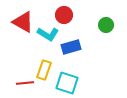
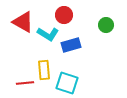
blue rectangle: moved 2 px up
yellow rectangle: rotated 24 degrees counterclockwise
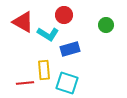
blue rectangle: moved 1 px left, 4 px down
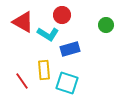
red circle: moved 2 px left
red line: moved 3 px left, 2 px up; rotated 60 degrees clockwise
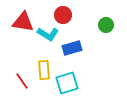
red circle: moved 1 px right
red triangle: rotated 20 degrees counterclockwise
blue rectangle: moved 2 px right, 1 px up
cyan square: rotated 35 degrees counterclockwise
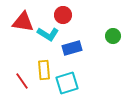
green circle: moved 7 px right, 11 px down
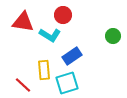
cyan L-shape: moved 2 px right, 1 px down
blue rectangle: moved 8 px down; rotated 18 degrees counterclockwise
red line: moved 1 px right, 4 px down; rotated 12 degrees counterclockwise
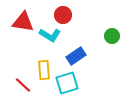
green circle: moved 1 px left
blue rectangle: moved 4 px right
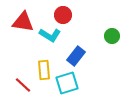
blue rectangle: rotated 18 degrees counterclockwise
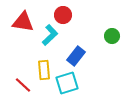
cyan L-shape: rotated 75 degrees counterclockwise
